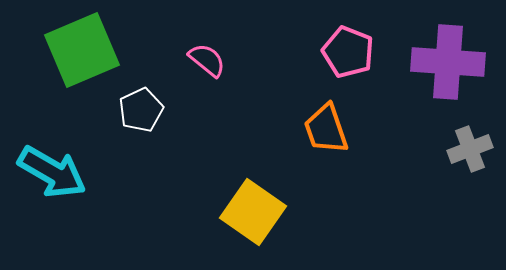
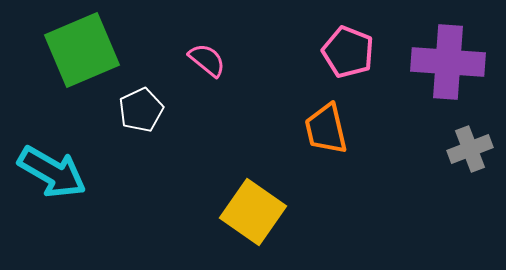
orange trapezoid: rotated 6 degrees clockwise
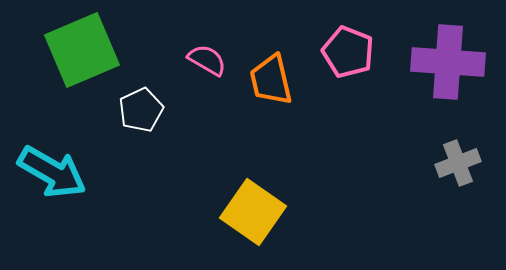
pink semicircle: rotated 9 degrees counterclockwise
orange trapezoid: moved 55 px left, 49 px up
gray cross: moved 12 px left, 14 px down
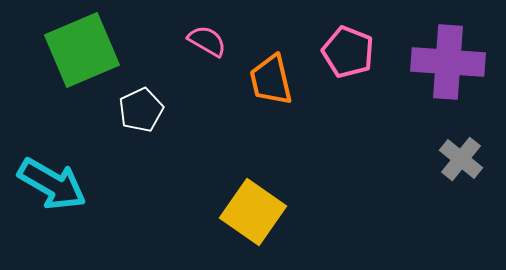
pink semicircle: moved 19 px up
gray cross: moved 3 px right, 4 px up; rotated 30 degrees counterclockwise
cyan arrow: moved 12 px down
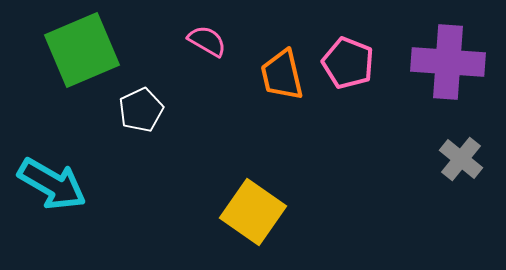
pink pentagon: moved 11 px down
orange trapezoid: moved 11 px right, 5 px up
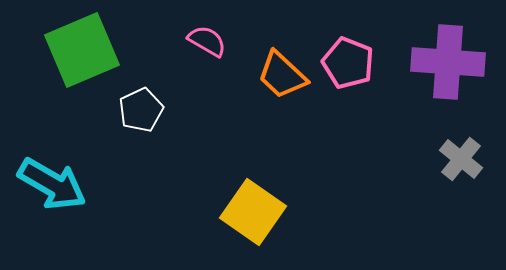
orange trapezoid: rotated 34 degrees counterclockwise
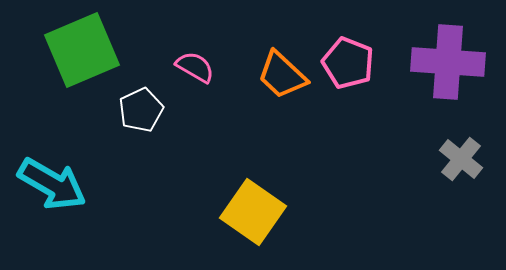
pink semicircle: moved 12 px left, 26 px down
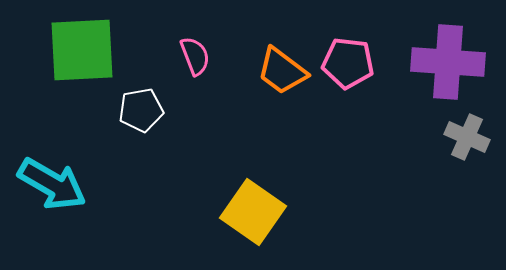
green square: rotated 20 degrees clockwise
pink pentagon: rotated 15 degrees counterclockwise
pink semicircle: moved 11 px up; rotated 39 degrees clockwise
orange trapezoid: moved 4 px up; rotated 6 degrees counterclockwise
white pentagon: rotated 15 degrees clockwise
gray cross: moved 6 px right, 22 px up; rotated 15 degrees counterclockwise
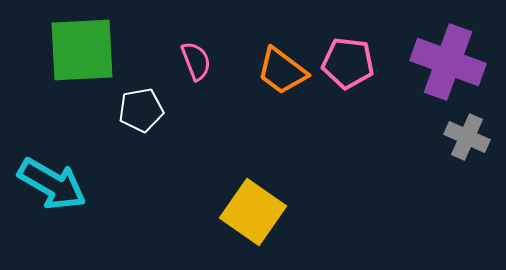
pink semicircle: moved 1 px right, 5 px down
purple cross: rotated 16 degrees clockwise
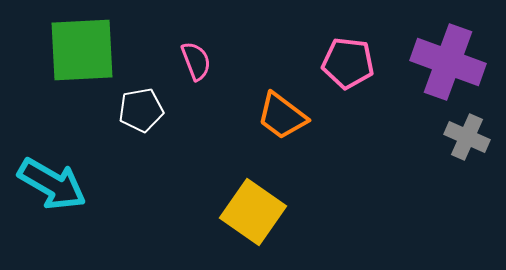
orange trapezoid: moved 45 px down
